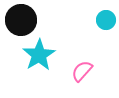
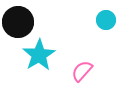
black circle: moved 3 px left, 2 px down
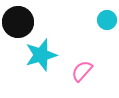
cyan circle: moved 1 px right
cyan star: moved 2 px right; rotated 16 degrees clockwise
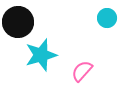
cyan circle: moved 2 px up
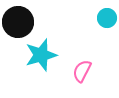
pink semicircle: rotated 15 degrees counterclockwise
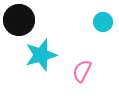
cyan circle: moved 4 px left, 4 px down
black circle: moved 1 px right, 2 px up
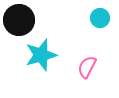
cyan circle: moved 3 px left, 4 px up
pink semicircle: moved 5 px right, 4 px up
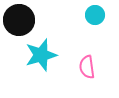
cyan circle: moved 5 px left, 3 px up
pink semicircle: rotated 35 degrees counterclockwise
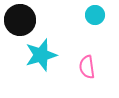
black circle: moved 1 px right
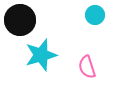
pink semicircle: rotated 10 degrees counterclockwise
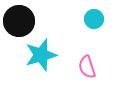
cyan circle: moved 1 px left, 4 px down
black circle: moved 1 px left, 1 px down
